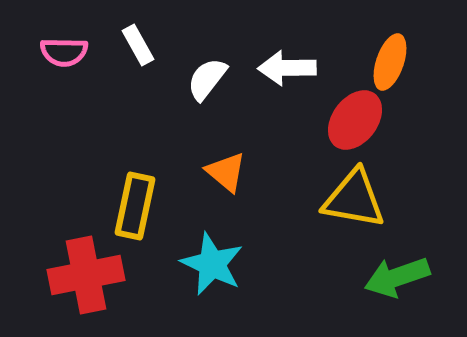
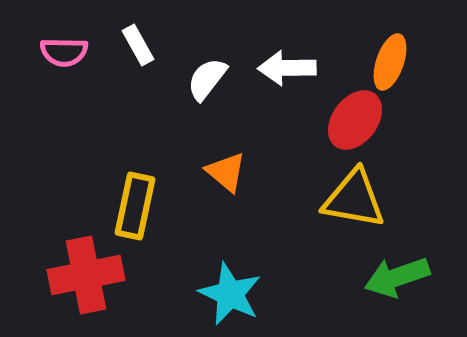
cyan star: moved 18 px right, 30 px down
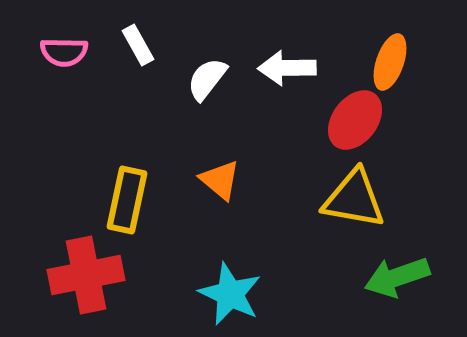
orange triangle: moved 6 px left, 8 px down
yellow rectangle: moved 8 px left, 6 px up
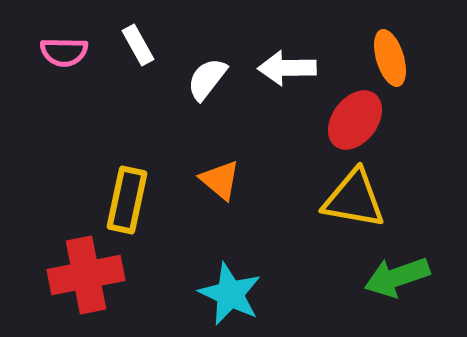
orange ellipse: moved 4 px up; rotated 36 degrees counterclockwise
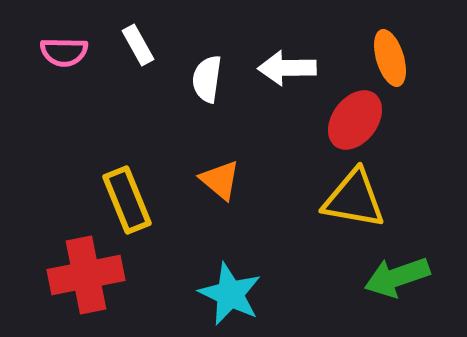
white semicircle: rotated 30 degrees counterclockwise
yellow rectangle: rotated 34 degrees counterclockwise
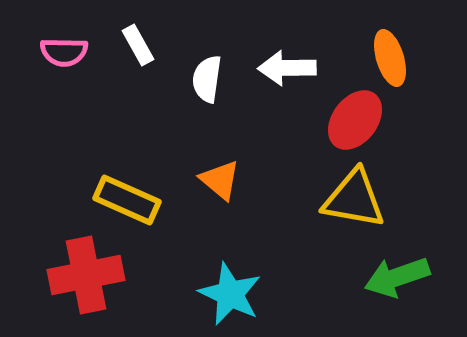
yellow rectangle: rotated 44 degrees counterclockwise
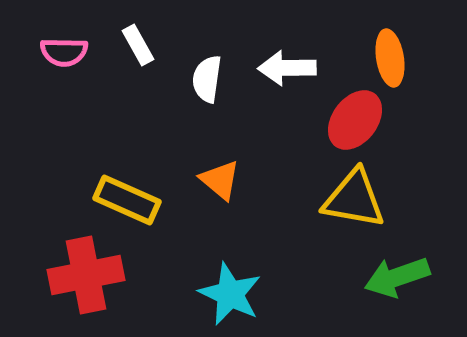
orange ellipse: rotated 8 degrees clockwise
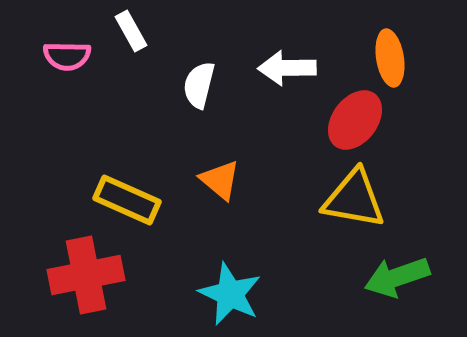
white rectangle: moved 7 px left, 14 px up
pink semicircle: moved 3 px right, 4 px down
white semicircle: moved 8 px left, 6 px down; rotated 6 degrees clockwise
